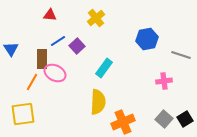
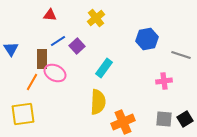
gray square: rotated 36 degrees counterclockwise
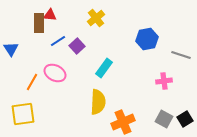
brown rectangle: moved 3 px left, 36 px up
gray square: rotated 24 degrees clockwise
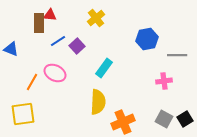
blue triangle: rotated 35 degrees counterclockwise
gray line: moved 4 px left; rotated 18 degrees counterclockwise
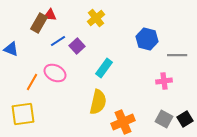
brown rectangle: rotated 30 degrees clockwise
blue hexagon: rotated 25 degrees clockwise
yellow semicircle: rotated 10 degrees clockwise
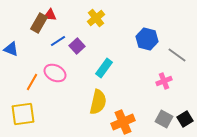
gray line: rotated 36 degrees clockwise
pink cross: rotated 14 degrees counterclockwise
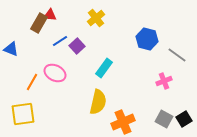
blue line: moved 2 px right
black square: moved 1 px left
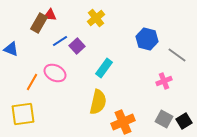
black square: moved 2 px down
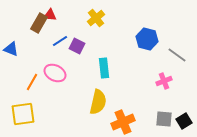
purple square: rotated 21 degrees counterclockwise
cyan rectangle: rotated 42 degrees counterclockwise
gray square: rotated 24 degrees counterclockwise
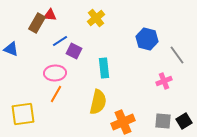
brown rectangle: moved 2 px left
purple square: moved 3 px left, 5 px down
gray line: rotated 18 degrees clockwise
pink ellipse: rotated 30 degrees counterclockwise
orange line: moved 24 px right, 12 px down
gray square: moved 1 px left, 2 px down
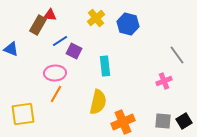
brown rectangle: moved 1 px right, 2 px down
blue hexagon: moved 19 px left, 15 px up
cyan rectangle: moved 1 px right, 2 px up
